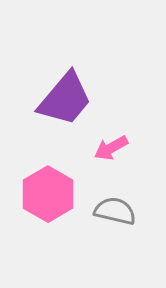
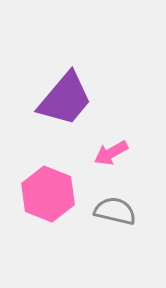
pink arrow: moved 5 px down
pink hexagon: rotated 8 degrees counterclockwise
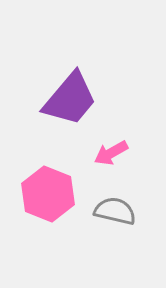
purple trapezoid: moved 5 px right
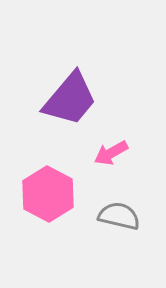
pink hexagon: rotated 6 degrees clockwise
gray semicircle: moved 4 px right, 5 px down
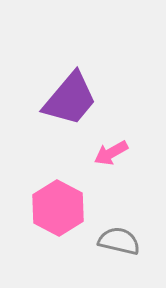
pink hexagon: moved 10 px right, 14 px down
gray semicircle: moved 25 px down
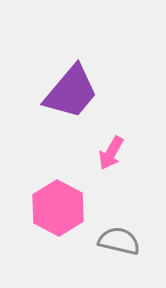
purple trapezoid: moved 1 px right, 7 px up
pink arrow: rotated 32 degrees counterclockwise
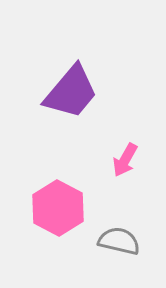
pink arrow: moved 14 px right, 7 px down
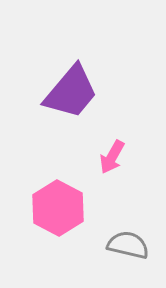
pink arrow: moved 13 px left, 3 px up
gray semicircle: moved 9 px right, 4 px down
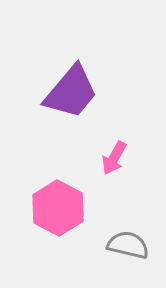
pink arrow: moved 2 px right, 1 px down
